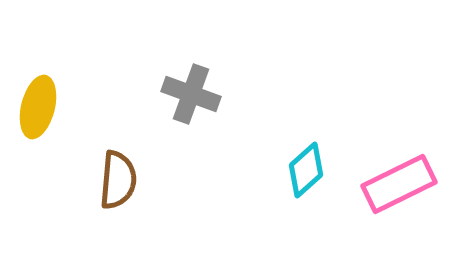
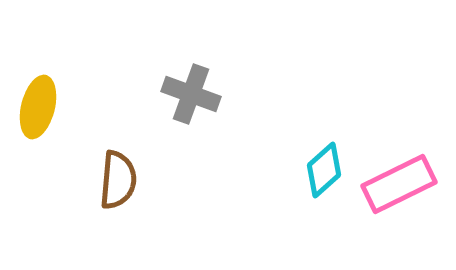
cyan diamond: moved 18 px right
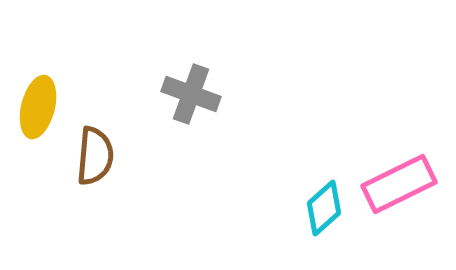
cyan diamond: moved 38 px down
brown semicircle: moved 23 px left, 24 px up
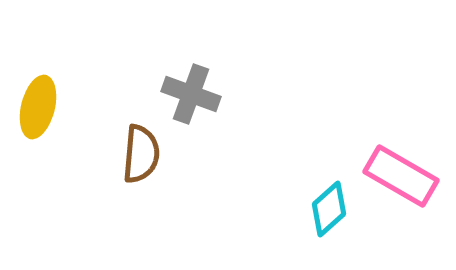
brown semicircle: moved 46 px right, 2 px up
pink rectangle: moved 2 px right, 8 px up; rotated 56 degrees clockwise
cyan diamond: moved 5 px right, 1 px down
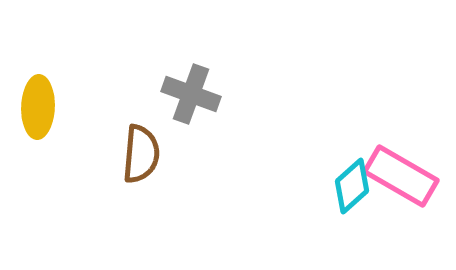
yellow ellipse: rotated 12 degrees counterclockwise
cyan diamond: moved 23 px right, 23 px up
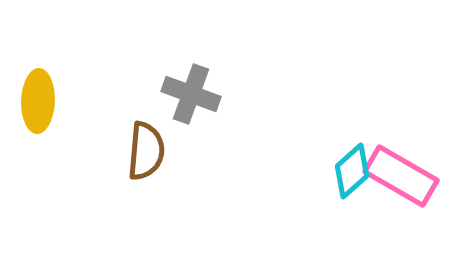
yellow ellipse: moved 6 px up
brown semicircle: moved 5 px right, 3 px up
cyan diamond: moved 15 px up
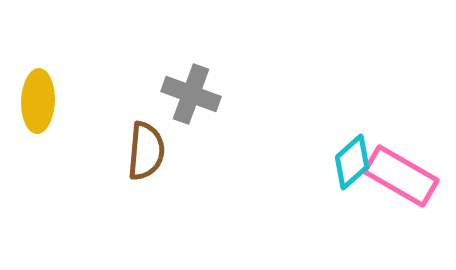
cyan diamond: moved 9 px up
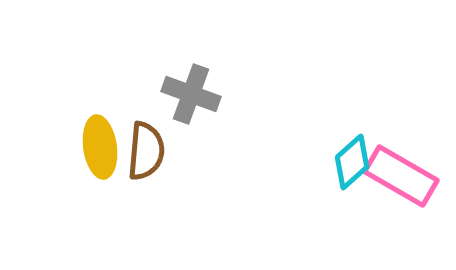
yellow ellipse: moved 62 px right, 46 px down; rotated 10 degrees counterclockwise
